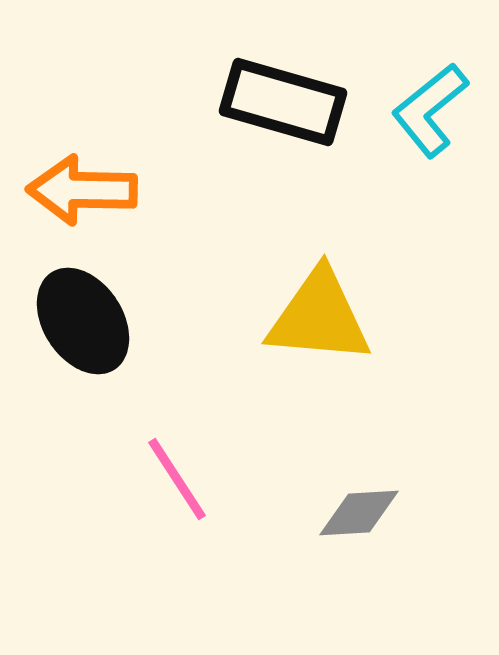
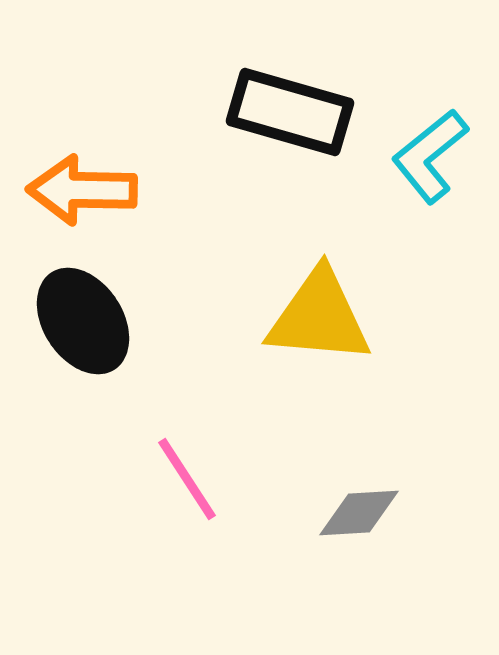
black rectangle: moved 7 px right, 10 px down
cyan L-shape: moved 46 px down
pink line: moved 10 px right
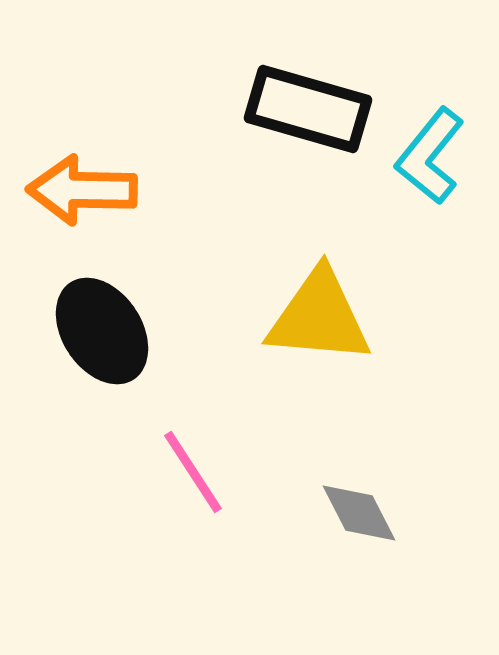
black rectangle: moved 18 px right, 3 px up
cyan L-shape: rotated 12 degrees counterclockwise
black ellipse: moved 19 px right, 10 px down
pink line: moved 6 px right, 7 px up
gray diamond: rotated 66 degrees clockwise
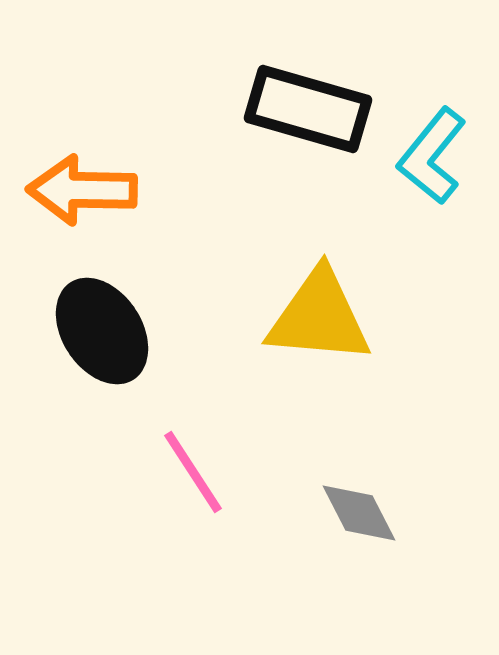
cyan L-shape: moved 2 px right
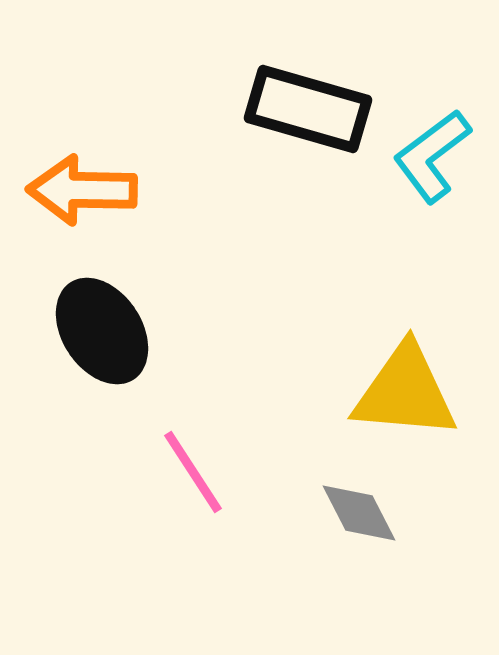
cyan L-shape: rotated 14 degrees clockwise
yellow triangle: moved 86 px right, 75 px down
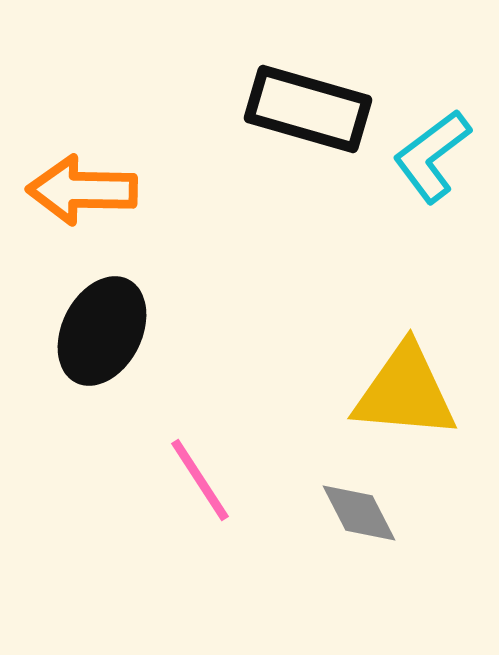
black ellipse: rotated 60 degrees clockwise
pink line: moved 7 px right, 8 px down
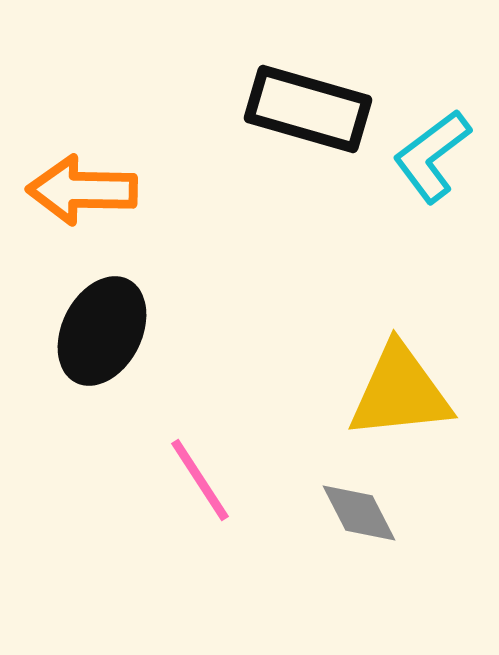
yellow triangle: moved 5 px left; rotated 11 degrees counterclockwise
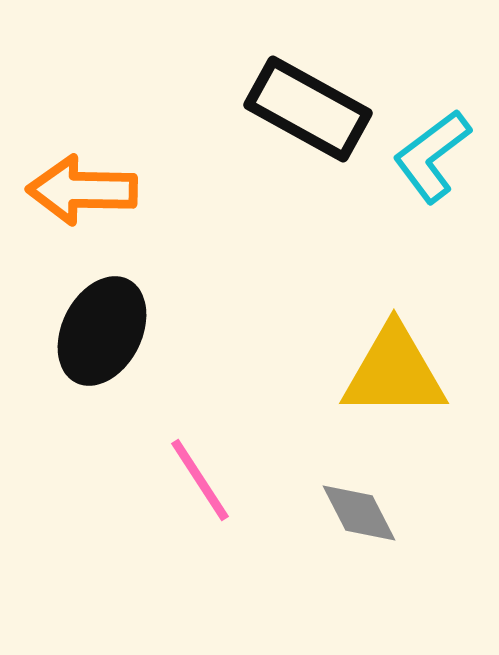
black rectangle: rotated 13 degrees clockwise
yellow triangle: moved 6 px left, 20 px up; rotated 6 degrees clockwise
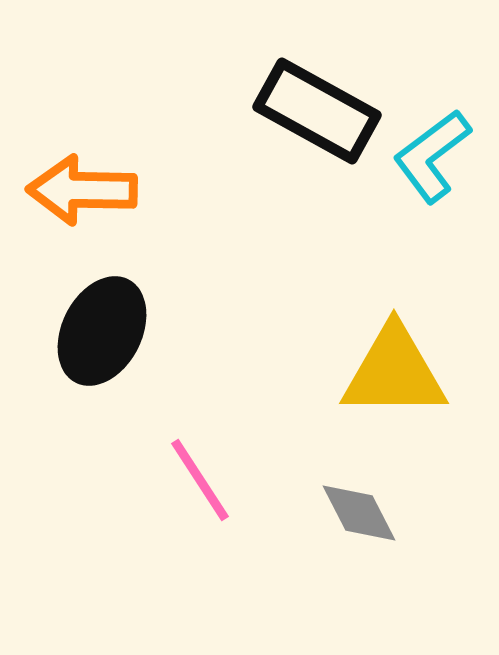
black rectangle: moved 9 px right, 2 px down
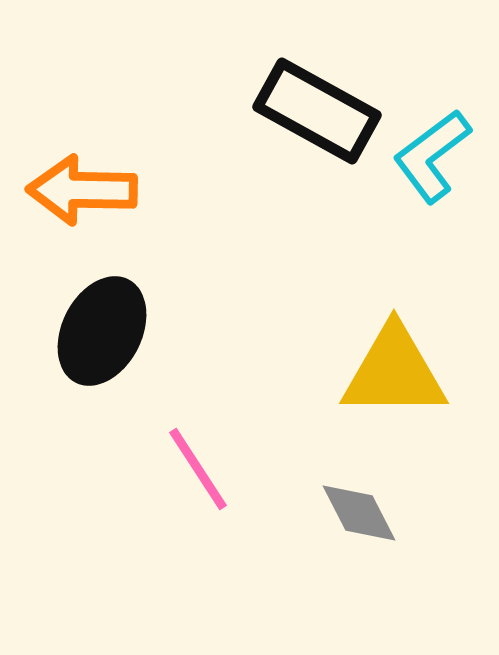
pink line: moved 2 px left, 11 px up
